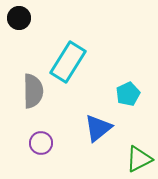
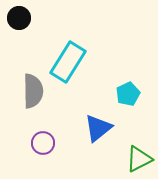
purple circle: moved 2 px right
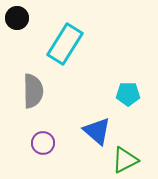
black circle: moved 2 px left
cyan rectangle: moved 3 px left, 18 px up
cyan pentagon: rotated 25 degrees clockwise
blue triangle: moved 1 px left, 3 px down; rotated 40 degrees counterclockwise
green triangle: moved 14 px left, 1 px down
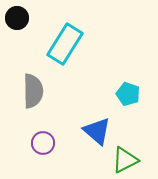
cyan pentagon: rotated 20 degrees clockwise
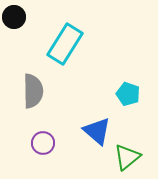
black circle: moved 3 px left, 1 px up
green triangle: moved 2 px right, 3 px up; rotated 12 degrees counterclockwise
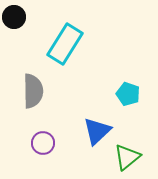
blue triangle: rotated 36 degrees clockwise
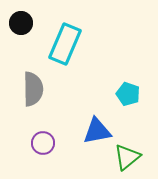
black circle: moved 7 px right, 6 px down
cyan rectangle: rotated 9 degrees counterclockwise
gray semicircle: moved 2 px up
blue triangle: rotated 32 degrees clockwise
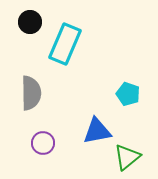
black circle: moved 9 px right, 1 px up
gray semicircle: moved 2 px left, 4 px down
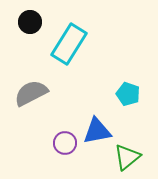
cyan rectangle: moved 4 px right; rotated 9 degrees clockwise
gray semicircle: rotated 116 degrees counterclockwise
purple circle: moved 22 px right
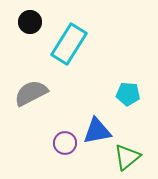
cyan pentagon: rotated 15 degrees counterclockwise
